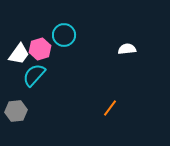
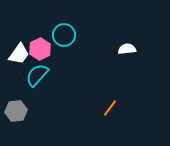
pink hexagon: rotated 10 degrees counterclockwise
cyan semicircle: moved 3 px right
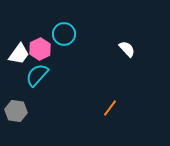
cyan circle: moved 1 px up
white semicircle: rotated 54 degrees clockwise
gray hexagon: rotated 15 degrees clockwise
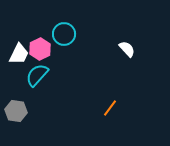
white trapezoid: rotated 10 degrees counterclockwise
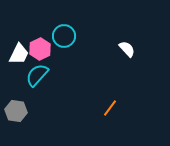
cyan circle: moved 2 px down
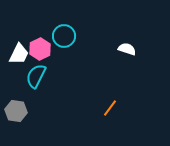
white semicircle: rotated 30 degrees counterclockwise
cyan semicircle: moved 1 px left, 1 px down; rotated 15 degrees counterclockwise
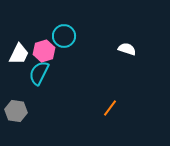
pink hexagon: moved 4 px right, 2 px down; rotated 10 degrees clockwise
cyan semicircle: moved 3 px right, 3 px up
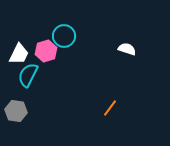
pink hexagon: moved 2 px right
cyan semicircle: moved 11 px left, 2 px down
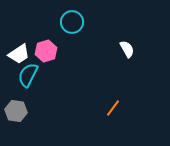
cyan circle: moved 8 px right, 14 px up
white semicircle: rotated 42 degrees clockwise
white trapezoid: rotated 30 degrees clockwise
orange line: moved 3 px right
